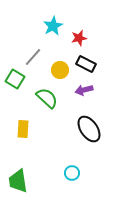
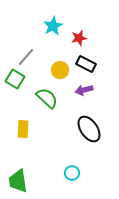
gray line: moved 7 px left
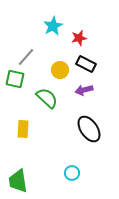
green square: rotated 18 degrees counterclockwise
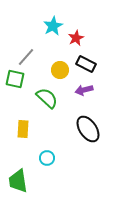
red star: moved 3 px left; rotated 14 degrees counterclockwise
black ellipse: moved 1 px left
cyan circle: moved 25 px left, 15 px up
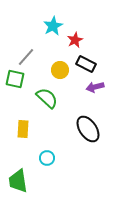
red star: moved 1 px left, 2 px down
purple arrow: moved 11 px right, 3 px up
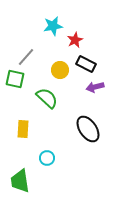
cyan star: rotated 18 degrees clockwise
green trapezoid: moved 2 px right
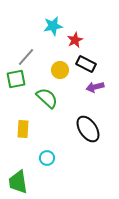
green square: moved 1 px right; rotated 24 degrees counterclockwise
green trapezoid: moved 2 px left, 1 px down
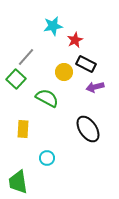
yellow circle: moved 4 px right, 2 px down
green square: rotated 36 degrees counterclockwise
green semicircle: rotated 15 degrees counterclockwise
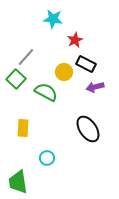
cyan star: moved 7 px up; rotated 18 degrees clockwise
green semicircle: moved 1 px left, 6 px up
yellow rectangle: moved 1 px up
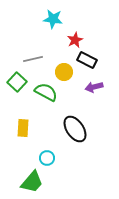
gray line: moved 7 px right, 2 px down; rotated 36 degrees clockwise
black rectangle: moved 1 px right, 4 px up
green square: moved 1 px right, 3 px down
purple arrow: moved 1 px left
black ellipse: moved 13 px left
green trapezoid: moved 14 px right; rotated 130 degrees counterclockwise
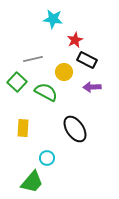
purple arrow: moved 2 px left; rotated 12 degrees clockwise
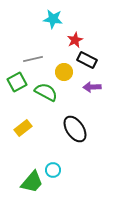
green square: rotated 18 degrees clockwise
yellow rectangle: rotated 48 degrees clockwise
cyan circle: moved 6 px right, 12 px down
